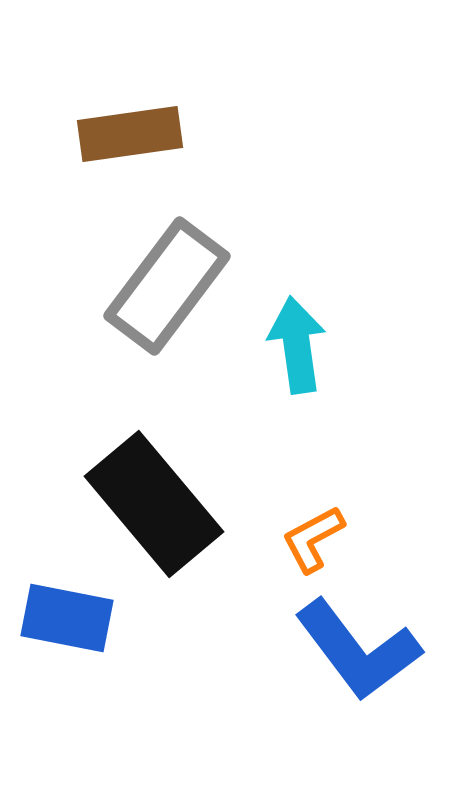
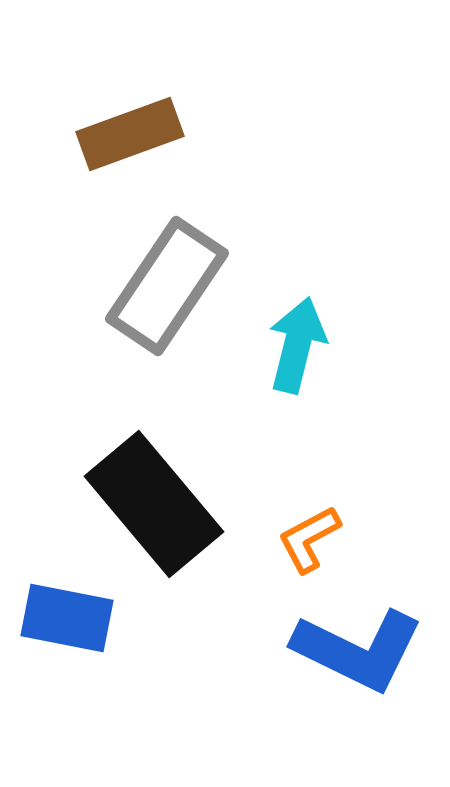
brown rectangle: rotated 12 degrees counterclockwise
gray rectangle: rotated 3 degrees counterclockwise
cyan arrow: rotated 22 degrees clockwise
orange L-shape: moved 4 px left
blue L-shape: rotated 27 degrees counterclockwise
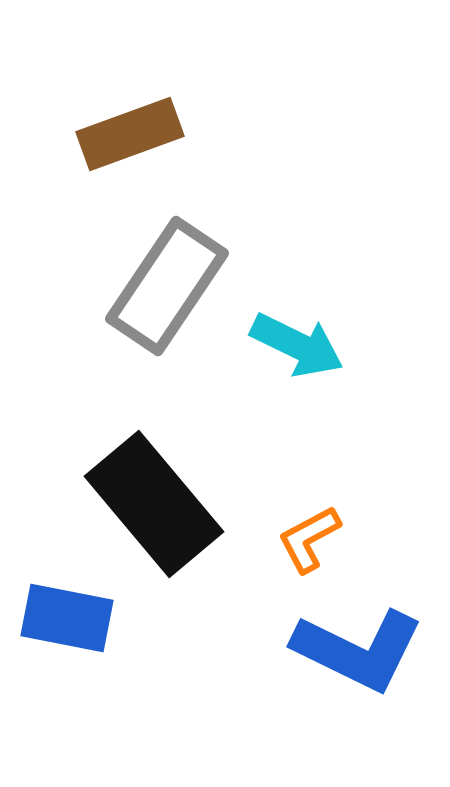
cyan arrow: rotated 102 degrees clockwise
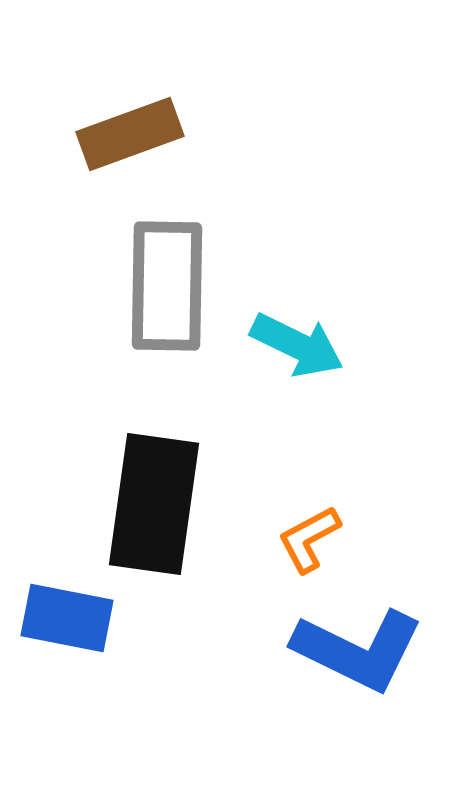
gray rectangle: rotated 33 degrees counterclockwise
black rectangle: rotated 48 degrees clockwise
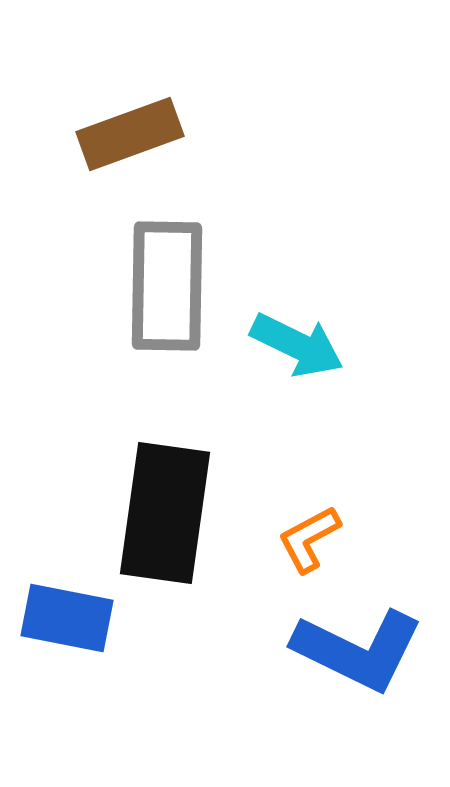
black rectangle: moved 11 px right, 9 px down
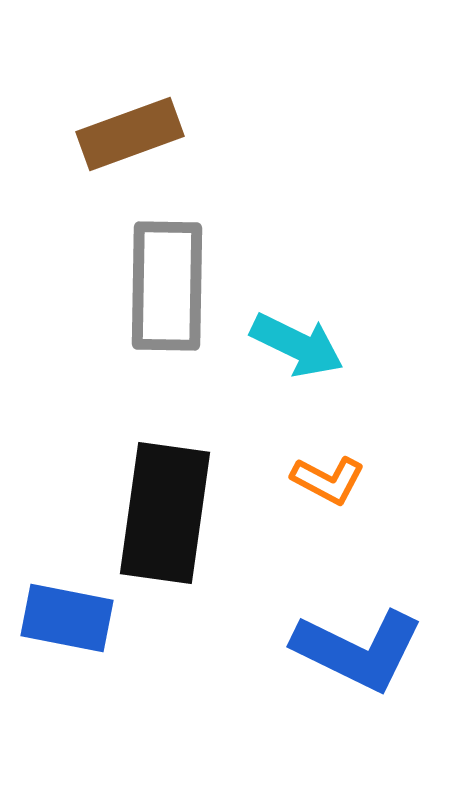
orange L-shape: moved 19 px right, 59 px up; rotated 124 degrees counterclockwise
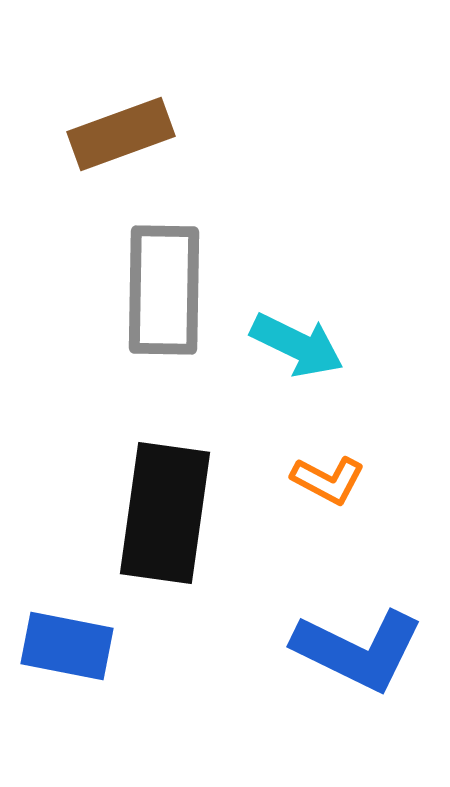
brown rectangle: moved 9 px left
gray rectangle: moved 3 px left, 4 px down
blue rectangle: moved 28 px down
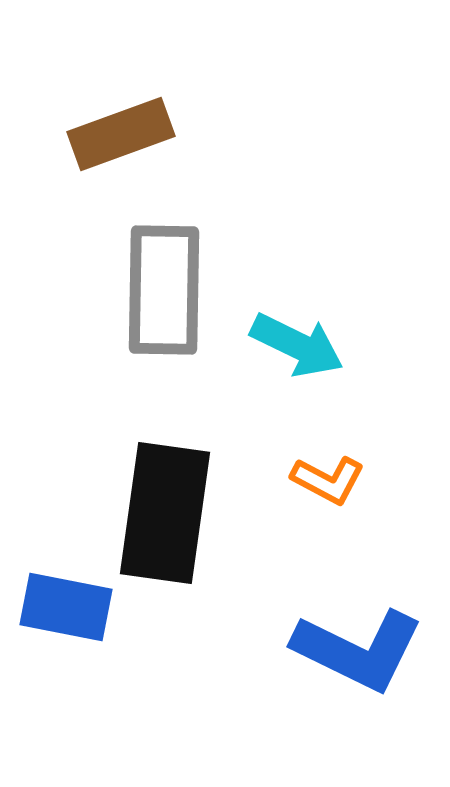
blue rectangle: moved 1 px left, 39 px up
